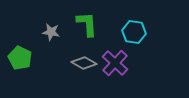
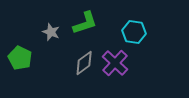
green L-shape: moved 2 px left, 1 px up; rotated 76 degrees clockwise
gray star: rotated 12 degrees clockwise
gray diamond: rotated 65 degrees counterclockwise
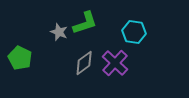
gray star: moved 8 px right
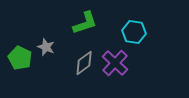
gray star: moved 13 px left, 15 px down
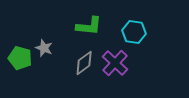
green L-shape: moved 4 px right, 3 px down; rotated 24 degrees clockwise
gray star: moved 2 px left, 1 px down
green pentagon: rotated 10 degrees counterclockwise
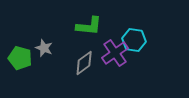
cyan hexagon: moved 8 px down
purple cross: moved 10 px up; rotated 12 degrees clockwise
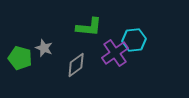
green L-shape: moved 1 px down
cyan hexagon: rotated 15 degrees counterclockwise
gray diamond: moved 8 px left, 2 px down
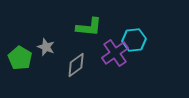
gray star: moved 2 px right, 1 px up
green pentagon: rotated 15 degrees clockwise
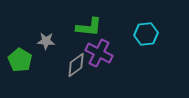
cyan hexagon: moved 12 px right, 6 px up
gray star: moved 6 px up; rotated 18 degrees counterclockwise
purple cross: moved 16 px left; rotated 28 degrees counterclockwise
green pentagon: moved 2 px down
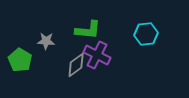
green L-shape: moved 1 px left, 3 px down
purple cross: moved 2 px left, 2 px down
